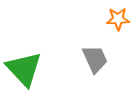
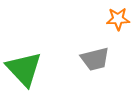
gray trapezoid: rotated 100 degrees clockwise
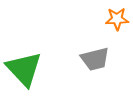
orange star: moved 1 px left
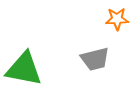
green triangle: rotated 36 degrees counterclockwise
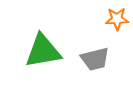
green triangle: moved 19 px right, 18 px up; rotated 21 degrees counterclockwise
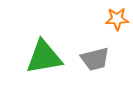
green triangle: moved 1 px right, 6 px down
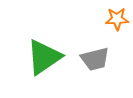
green triangle: rotated 24 degrees counterclockwise
